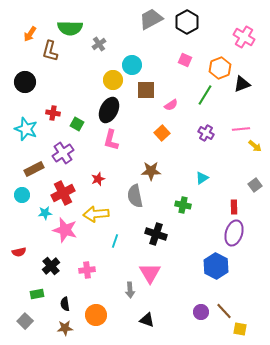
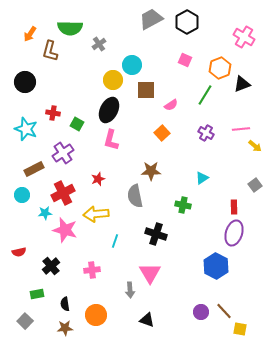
pink cross at (87, 270): moved 5 px right
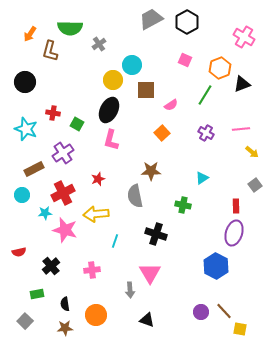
yellow arrow at (255, 146): moved 3 px left, 6 px down
red rectangle at (234, 207): moved 2 px right, 1 px up
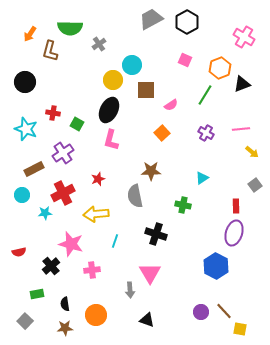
pink star at (65, 230): moved 6 px right, 14 px down
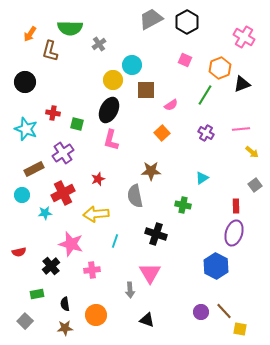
green square at (77, 124): rotated 16 degrees counterclockwise
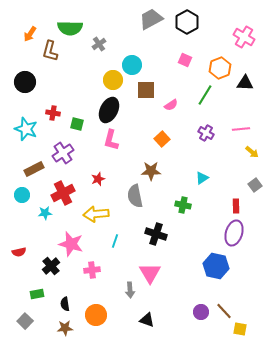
black triangle at (242, 84): moved 3 px right, 1 px up; rotated 24 degrees clockwise
orange square at (162, 133): moved 6 px down
blue hexagon at (216, 266): rotated 15 degrees counterclockwise
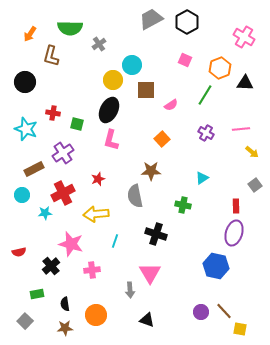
brown L-shape at (50, 51): moved 1 px right, 5 px down
